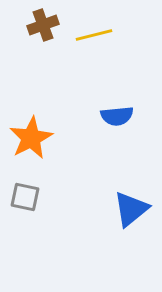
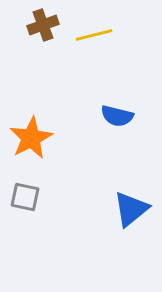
blue semicircle: rotated 20 degrees clockwise
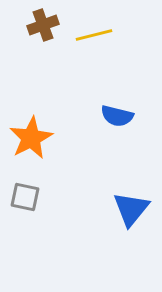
blue triangle: rotated 12 degrees counterclockwise
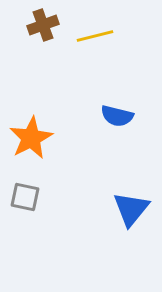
yellow line: moved 1 px right, 1 px down
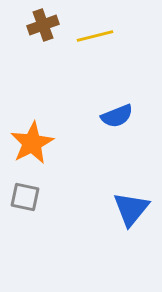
blue semicircle: rotated 36 degrees counterclockwise
orange star: moved 1 px right, 5 px down
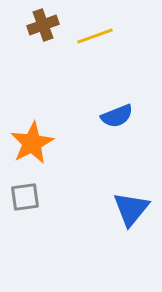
yellow line: rotated 6 degrees counterclockwise
gray square: rotated 20 degrees counterclockwise
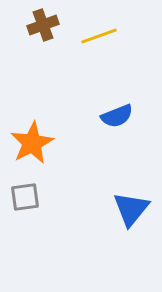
yellow line: moved 4 px right
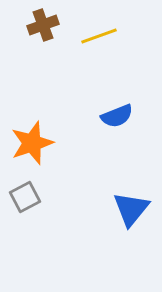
orange star: rotated 9 degrees clockwise
gray square: rotated 20 degrees counterclockwise
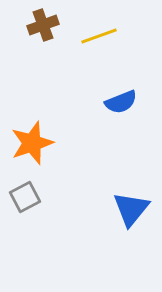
blue semicircle: moved 4 px right, 14 px up
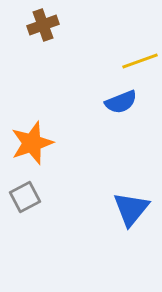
yellow line: moved 41 px right, 25 px down
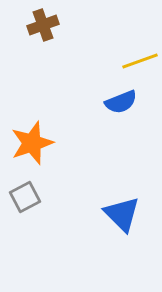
blue triangle: moved 9 px left, 5 px down; rotated 24 degrees counterclockwise
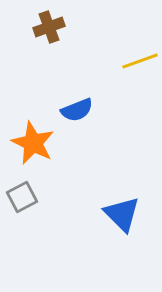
brown cross: moved 6 px right, 2 px down
blue semicircle: moved 44 px left, 8 px down
orange star: moved 1 px right; rotated 27 degrees counterclockwise
gray square: moved 3 px left
